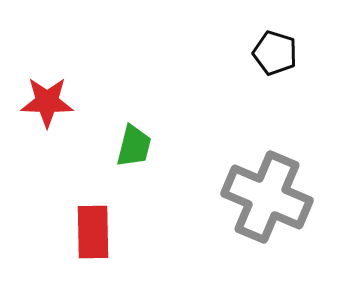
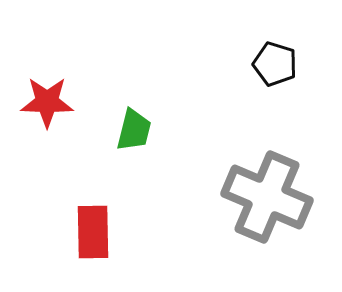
black pentagon: moved 11 px down
green trapezoid: moved 16 px up
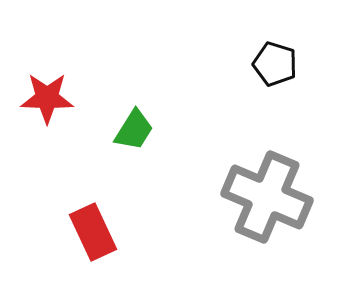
red star: moved 4 px up
green trapezoid: rotated 18 degrees clockwise
red rectangle: rotated 24 degrees counterclockwise
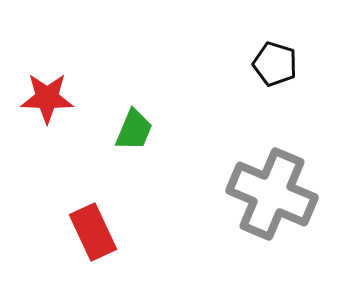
green trapezoid: rotated 9 degrees counterclockwise
gray cross: moved 5 px right, 3 px up
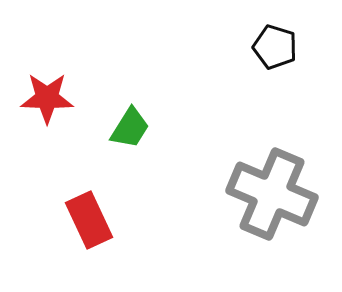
black pentagon: moved 17 px up
green trapezoid: moved 4 px left, 2 px up; rotated 9 degrees clockwise
red rectangle: moved 4 px left, 12 px up
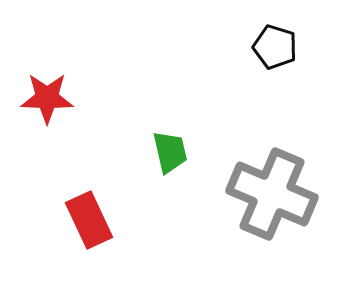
green trapezoid: moved 40 px right, 24 px down; rotated 45 degrees counterclockwise
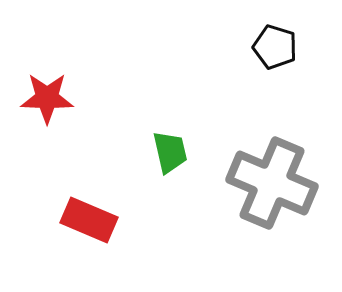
gray cross: moved 11 px up
red rectangle: rotated 42 degrees counterclockwise
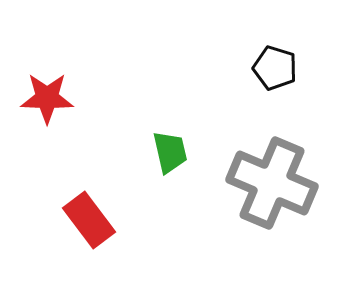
black pentagon: moved 21 px down
red rectangle: rotated 30 degrees clockwise
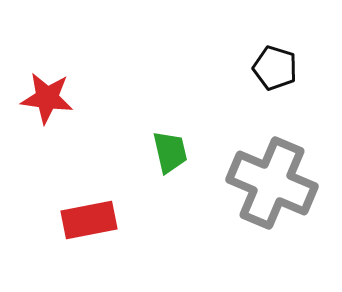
red star: rotated 6 degrees clockwise
red rectangle: rotated 64 degrees counterclockwise
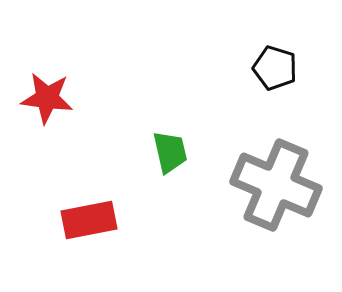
gray cross: moved 4 px right, 2 px down
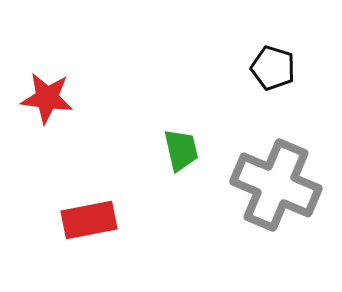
black pentagon: moved 2 px left
green trapezoid: moved 11 px right, 2 px up
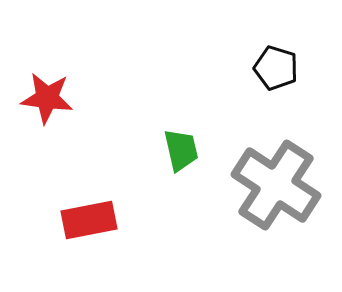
black pentagon: moved 3 px right
gray cross: rotated 10 degrees clockwise
